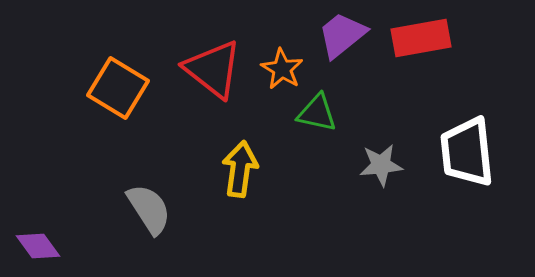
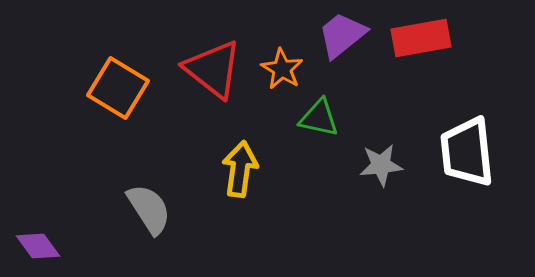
green triangle: moved 2 px right, 5 px down
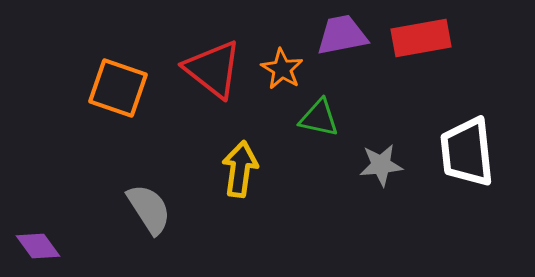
purple trapezoid: rotated 28 degrees clockwise
orange square: rotated 12 degrees counterclockwise
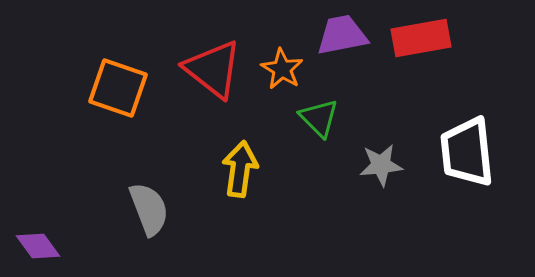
green triangle: rotated 33 degrees clockwise
gray semicircle: rotated 12 degrees clockwise
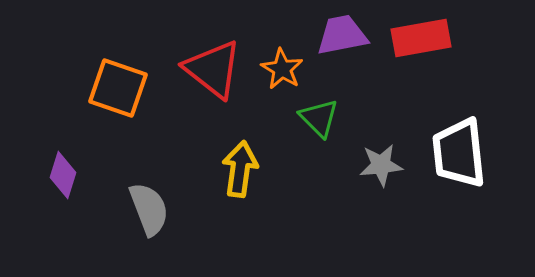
white trapezoid: moved 8 px left, 1 px down
purple diamond: moved 25 px right, 71 px up; rotated 54 degrees clockwise
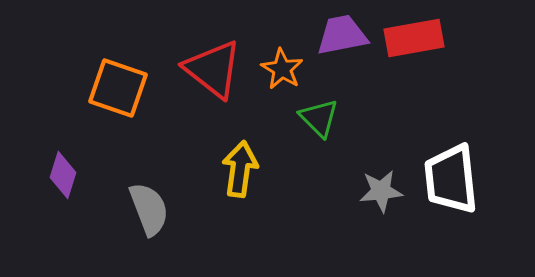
red rectangle: moved 7 px left
white trapezoid: moved 8 px left, 26 px down
gray star: moved 26 px down
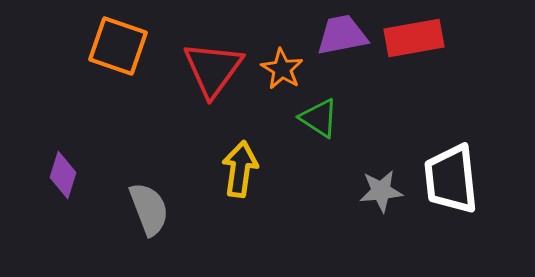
red triangle: rotated 28 degrees clockwise
orange square: moved 42 px up
green triangle: rotated 12 degrees counterclockwise
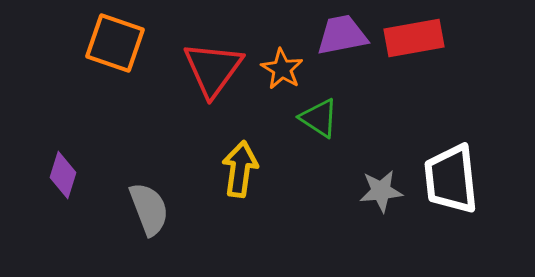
orange square: moved 3 px left, 3 px up
